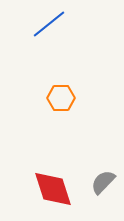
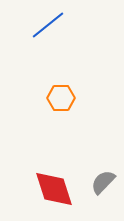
blue line: moved 1 px left, 1 px down
red diamond: moved 1 px right
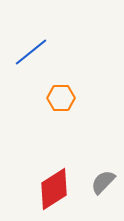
blue line: moved 17 px left, 27 px down
red diamond: rotated 75 degrees clockwise
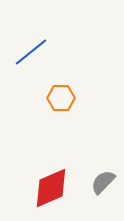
red diamond: moved 3 px left, 1 px up; rotated 9 degrees clockwise
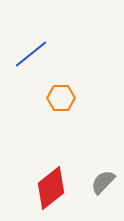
blue line: moved 2 px down
red diamond: rotated 15 degrees counterclockwise
